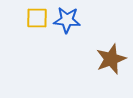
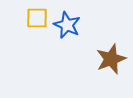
blue star: moved 5 px down; rotated 20 degrees clockwise
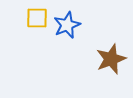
blue star: rotated 24 degrees clockwise
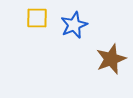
blue star: moved 7 px right
